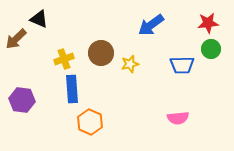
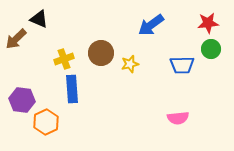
orange hexagon: moved 44 px left; rotated 10 degrees clockwise
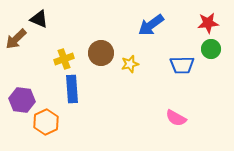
pink semicircle: moved 2 px left; rotated 35 degrees clockwise
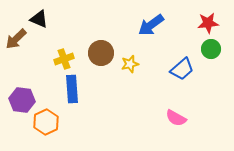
blue trapezoid: moved 4 px down; rotated 40 degrees counterclockwise
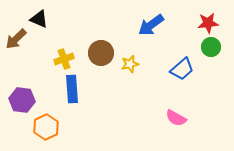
green circle: moved 2 px up
orange hexagon: moved 5 px down
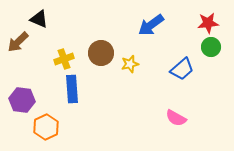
brown arrow: moved 2 px right, 3 px down
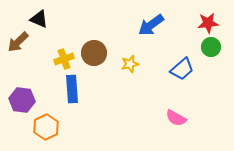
brown circle: moved 7 px left
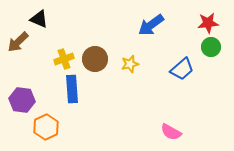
brown circle: moved 1 px right, 6 px down
pink semicircle: moved 5 px left, 14 px down
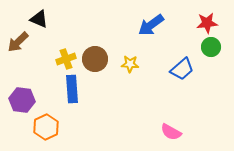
red star: moved 1 px left
yellow cross: moved 2 px right
yellow star: rotated 18 degrees clockwise
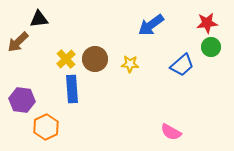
black triangle: rotated 30 degrees counterclockwise
yellow cross: rotated 24 degrees counterclockwise
blue trapezoid: moved 4 px up
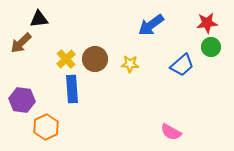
brown arrow: moved 3 px right, 1 px down
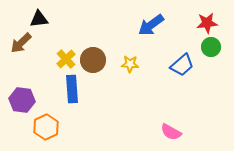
brown circle: moved 2 px left, 1 px down
